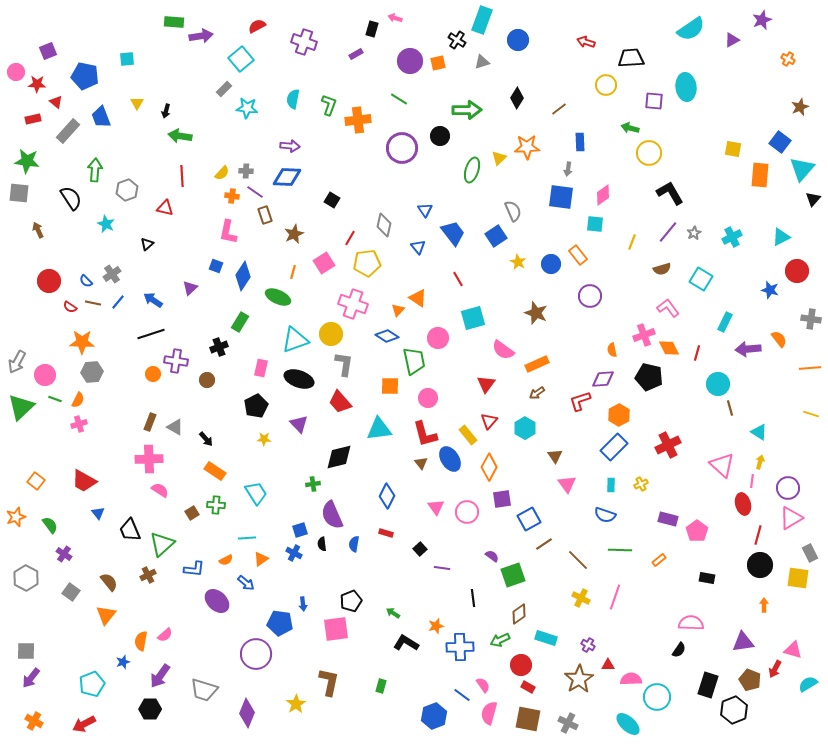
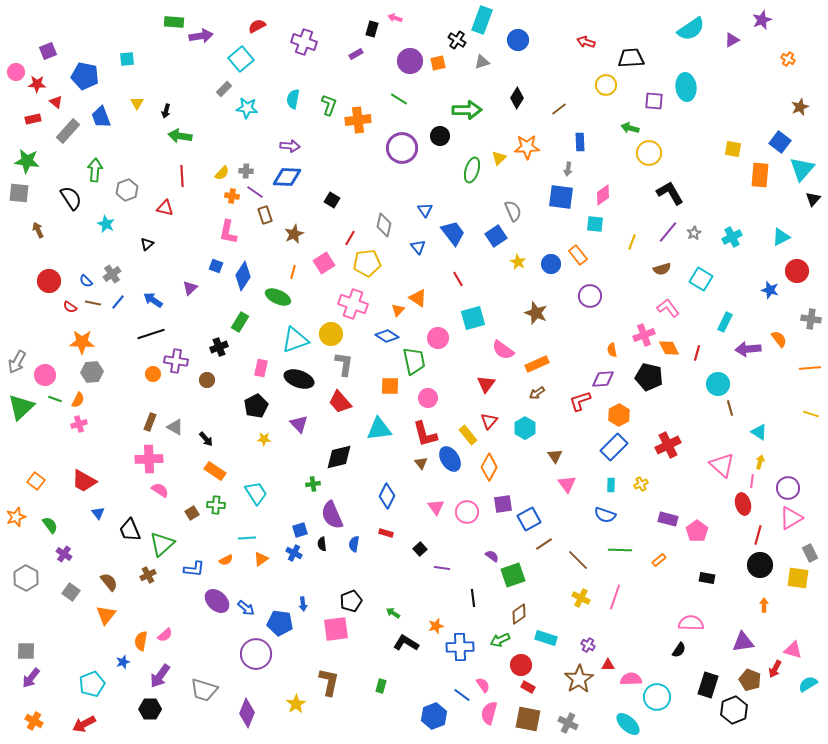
purple square at (502, 499): moved 1 px right, 5 px down
blue arrow at (246, 583): moved 25 px down
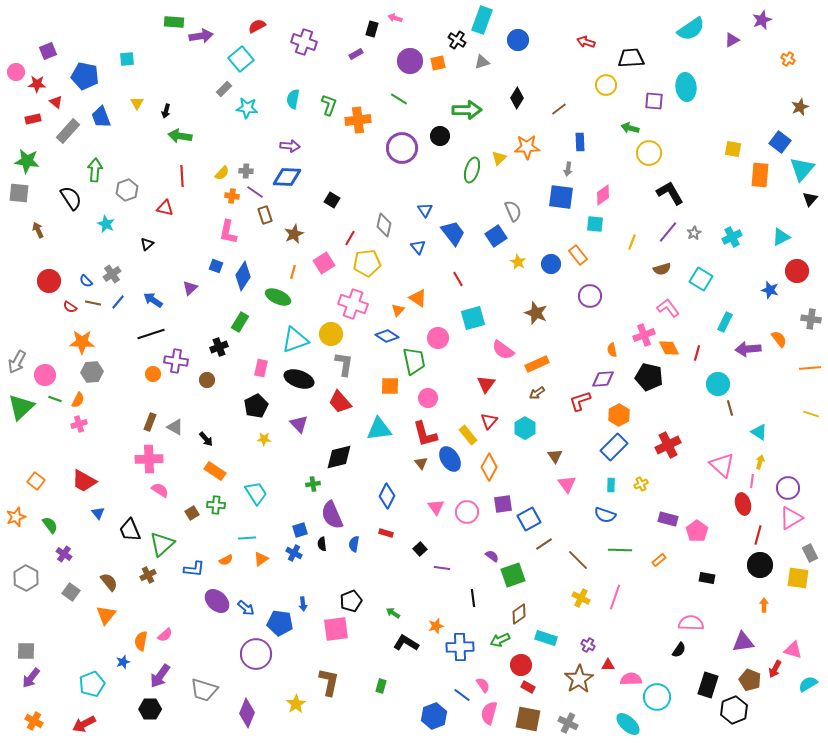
black triangle at (813, 199): moved 3 px left
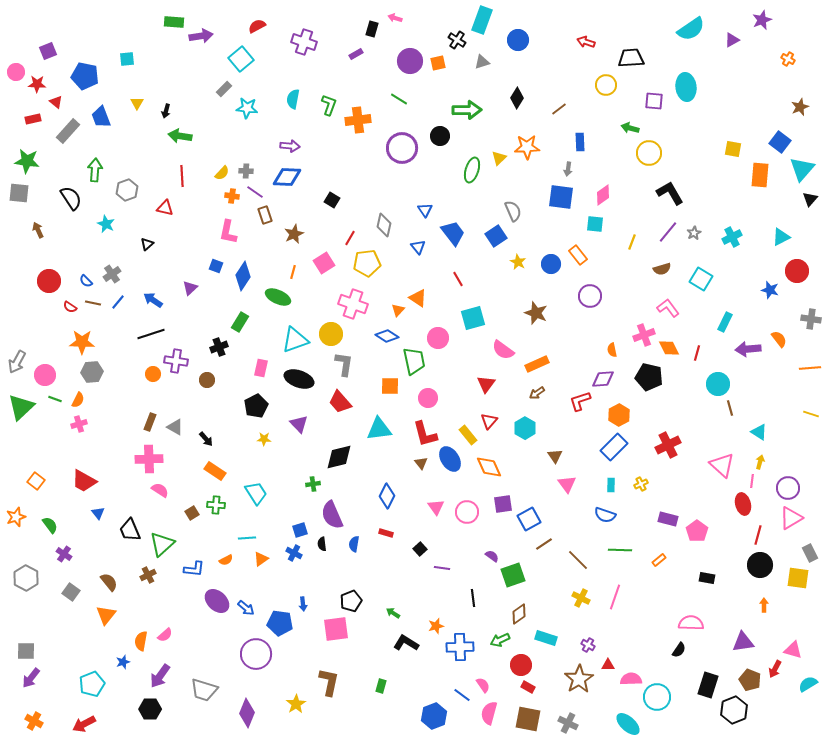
orange diamond at (489, 467): rotated 52 degrees counterclockwise
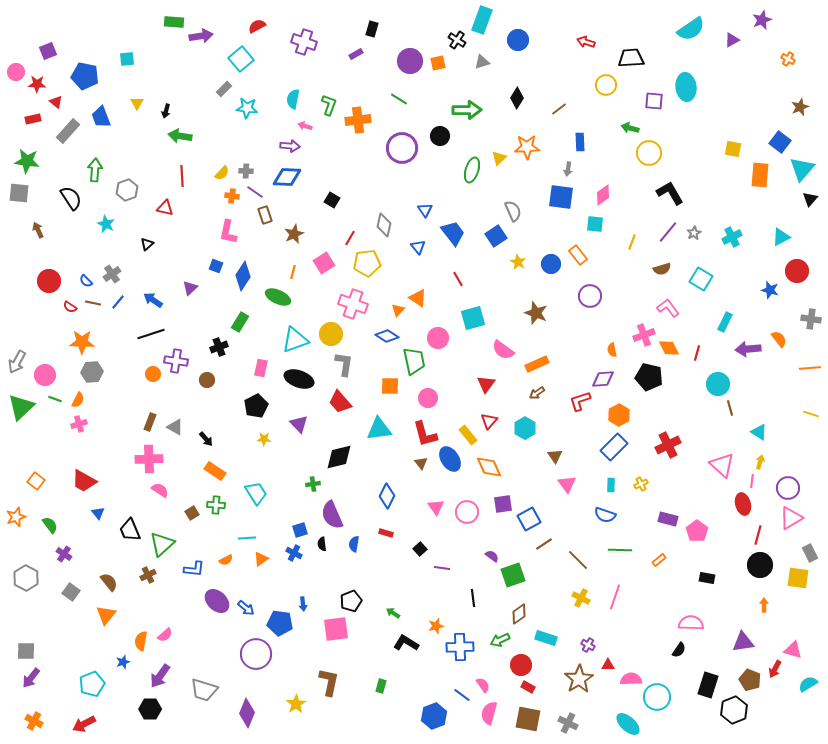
pink arrow at (395, 18): moved 90 px left, 108 px down
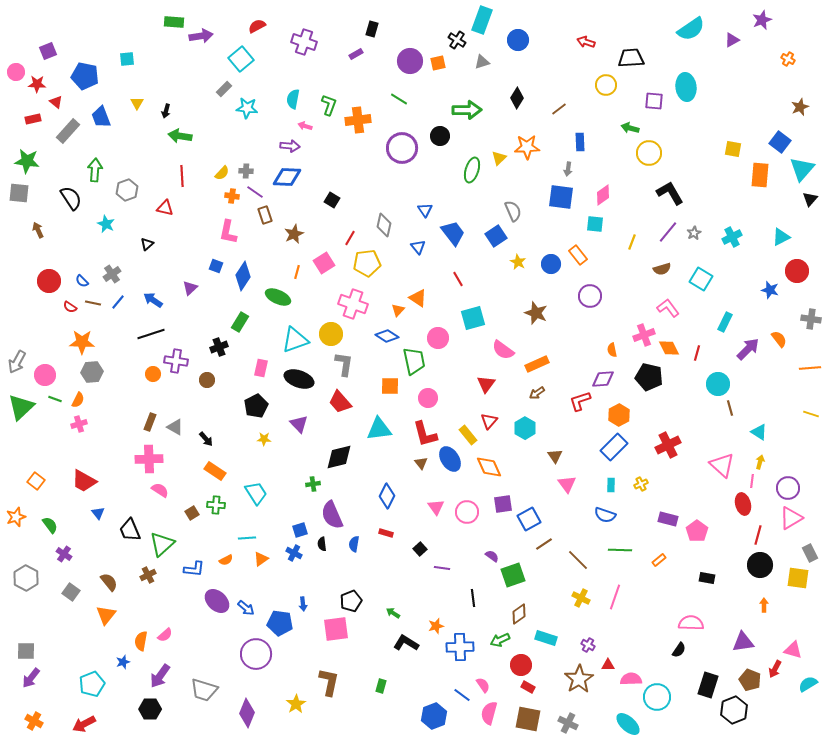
orange line at (293, 272): moved 4 px right
blue semicircle at (86, 281): moved 4 px left
purple arrow at (748, 349): rotated 140 degrees clockwise
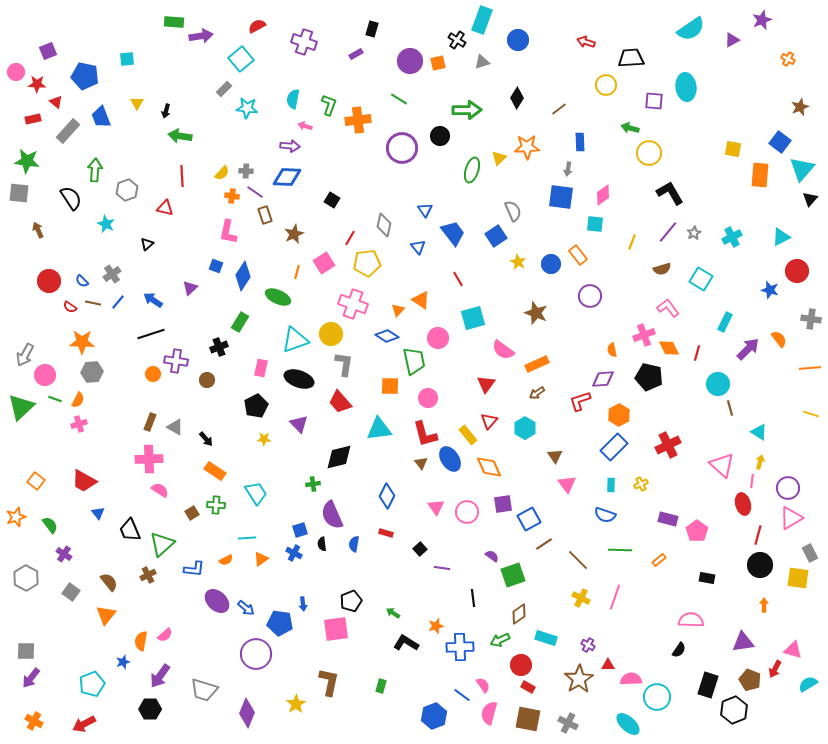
orange triangle at (418, 298): moved 3 px right, 2 px down
gray arrow at (17, 362): moved 8 px right, 7 px up
pink semicircle at (691, 623): moved 3 px up
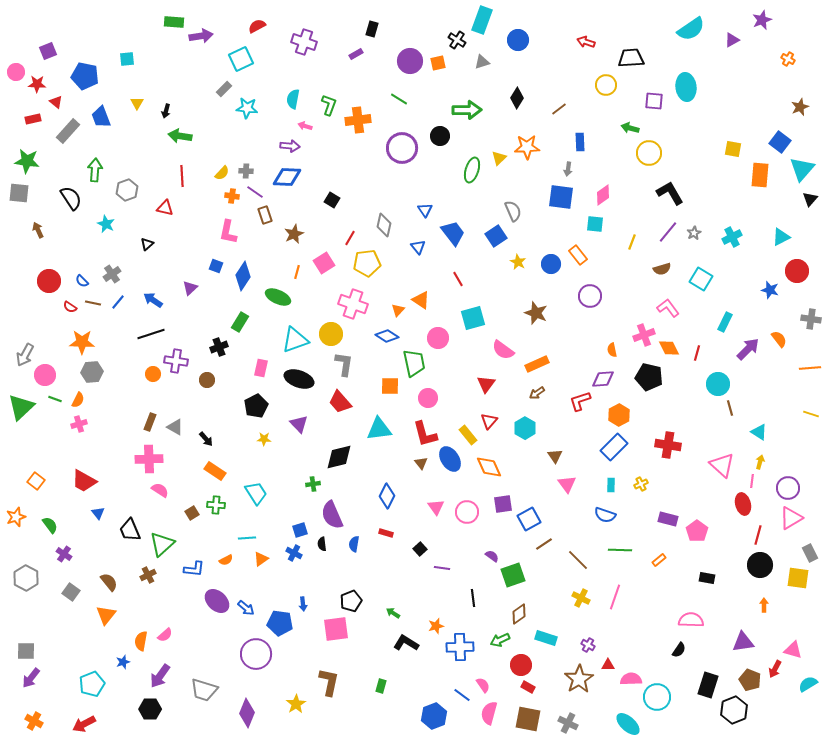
cyan square at (241, 59): rotated 15 degrees clockwise
green trapezoid at (414, 361): moved 2 px down
red cross at (668, 445): rotated 35 degrees clockwise
